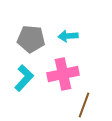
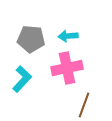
pink cross: moved 4 px right, 6 px up
cyan L-shape: moved 2 px left, 1 px down
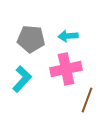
pink cross: moved 1 px left, 1 px down
brown line: moved 3 px right, 5 px up
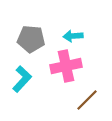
cyan arrow: moved 5 px right
pink cross: moved 3 px up
brown line: rotated 25 degrees clockwise
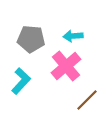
pink cross: rotated 28 degrees counterclockwise
cyan L-shape: moved 1 px left, 2 px down
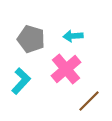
gray pentagon: rotated 12 degrees clockwise
pink cross: moved 3 px down
brown line: moved 2 px right, 1 px down
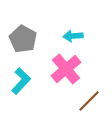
gray pentagon: moved 8 px left; rotated 12 degrees clockwise
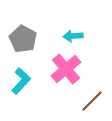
brown line: moved 3 px right
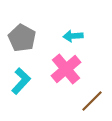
gray pentagon: moved 1 px left, 1 px up
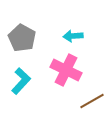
pink cross: moved 1 px down; rotated 24 degrees counterclockwise
brown line: rotated 15 degrees clockwise
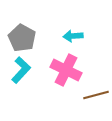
cyan L-shape: moved 11 px up
brown line: moved 4 px right, 6 px up; rotated 15 degrees clockwise
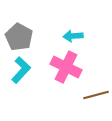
gray pentagon: moved 3 px left, 1 px up
pink cross: moved 3 px up
